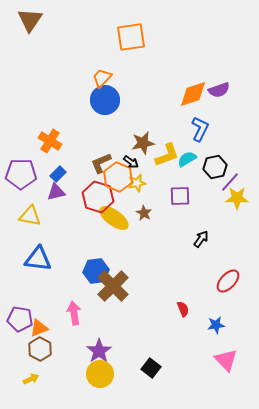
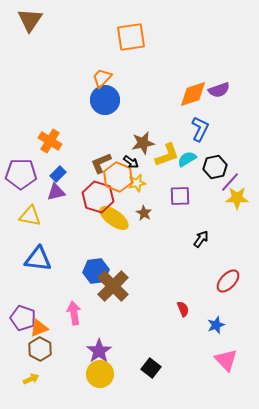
purple pentagon at (20, 319): moved 3 px right, 1 px up; rotated 10 degrees clockwise
blue star at (216, 325): rotated 12 degrees counterclockwise
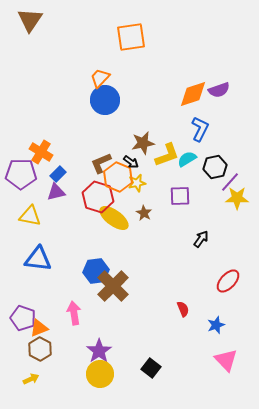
orange trapezoid at (102, 78): moved 2 px left
orange cross at (50, 141): moved 9 px left, 11 px down
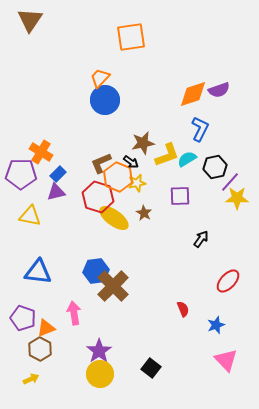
blue triangle at (38, 259): moved 13 px down
orange triangle at (39, 328): moved 7 px right
